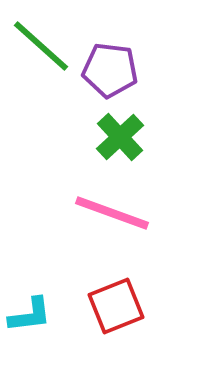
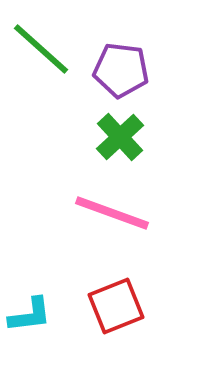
green line: moved 3 px down
purple pentagon: moved 11 px right
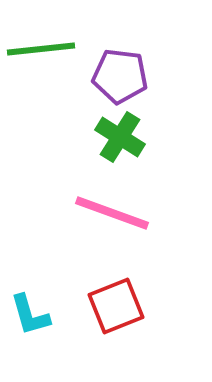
green line: rotated 48 degrees counterclockwise
purple pentagon: moved 1 px left, 6 px down
green cross: rotated 15 degrees counterclockwise
cyan L-shape: rotated 81 degrees clockwise
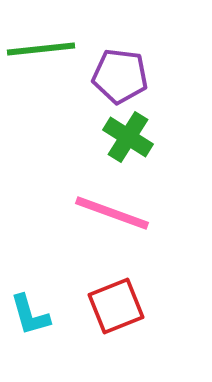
green cross: moved 8 px right
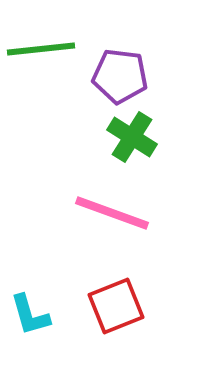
green cross: moved 4 px right
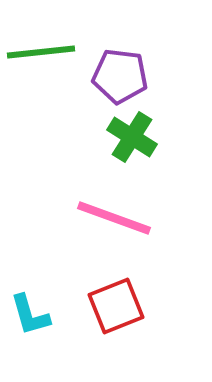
green line: moved 3 px down
pink line: moved 2 px right, 5 px down
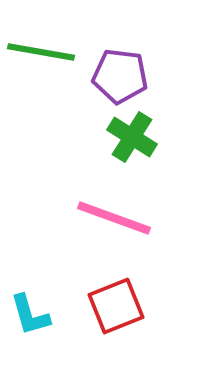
green line: rotated 16 degrees clockwise
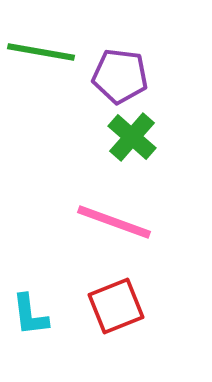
green cross: rotated 9 degrees clockwise
pink line: moved 4 px down
cyan L-shape: rotated 9 degrees clockwise
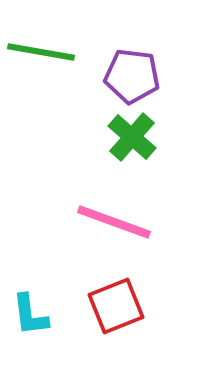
purple pentagon: moved 12 px right
